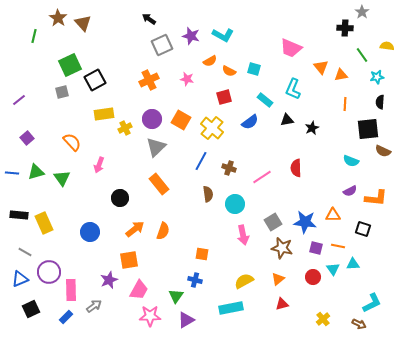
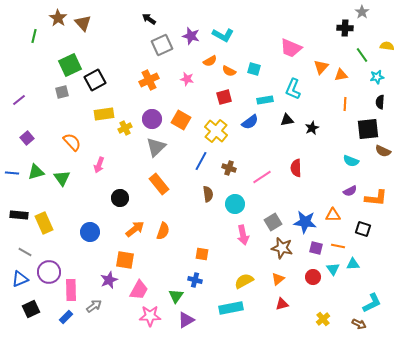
orange triangle at (321, 67): rotated 21 degrees clockwise
cyan rectangle at (265, 100): rotated 49 degrees counterclockwise
yellow cross at (212, 128): moved 4 px right, 3 px down
orange square at (129, 260): moved 4 px left; rotated 18 degrees clockwise
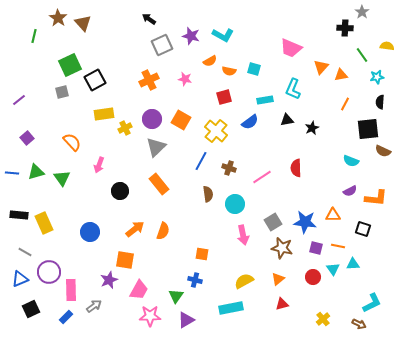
orange semicircle at (229, 71): rotated 16 degrees counterclockwise
pink star at (187, 79): moved 2 px left
orange line at (345, 104): rotated 24 degrees clockwise
black circle at (120, 198): moved 7 px up
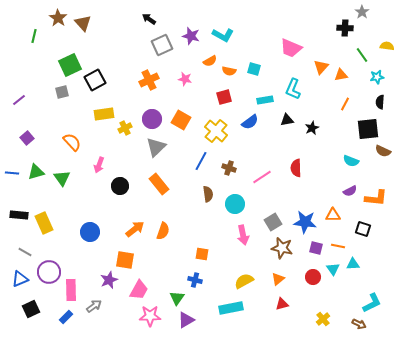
black circle at (120, 191): moved 5 px up
green triangle at (176, 296): moved 1 px right, 2 px down
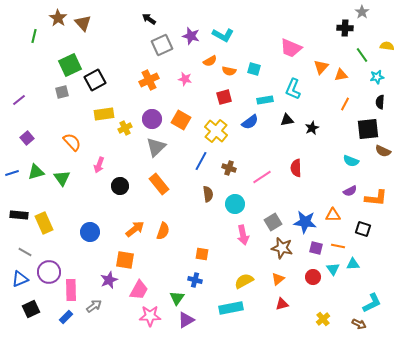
blue line at (12, 173): rotated 24 degrees counterclockwise
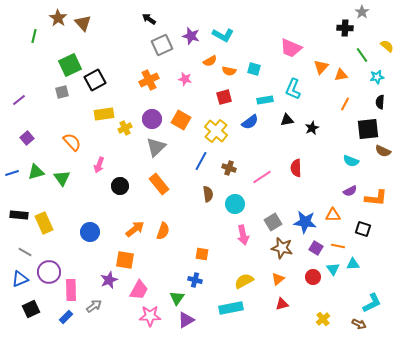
yellow semicircle at (387, 46): rotated 32 degrees clockwise
purple square at (316, 248): rotated 16 degrees clockwise
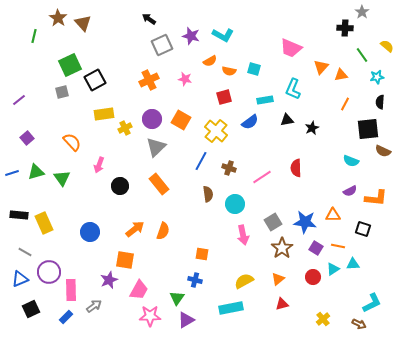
brown star at (282, 248): rotated 25 degrees clockwise
cyan triangle at (333, 269): rotated 32 degrees clockwise
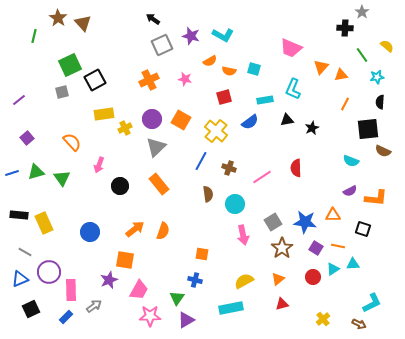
black arrow at (149, 19): moved 4 px right
